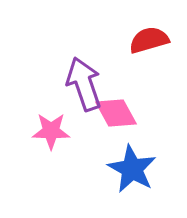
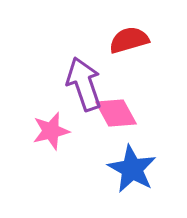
red semicircle: moved 20 px left
pink star: rotated 15 degrees counterclockwise
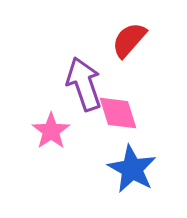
red semicircle: rotated 33 degrees counterclockwise
pink diamond: moved 2 px right; rotated 12 degrees clockwise
pink star: rotated 21 degrees counterclockwise
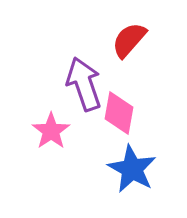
pink diamond: moved 1 px right; rotated 27 degrees clockwise
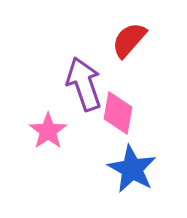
pink diamond: moved 1 px left
pink star: moved 3 px left
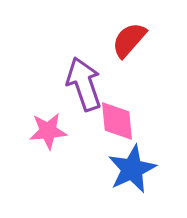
pink diamond: moved 1 px left, 8 px down; rotated 15 degrees counterclockwise
pink star: rotated 30 degrees clockwise
blue star: rotated 18 degrees clockwise
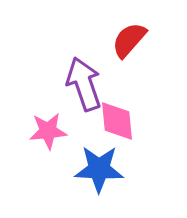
blue star: moved 33 px left; rotated 27 degrees clockwise
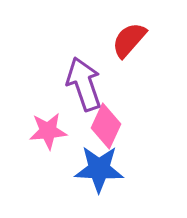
pink diamond: moved 11 px left, 5 px down; rotated 30 degrees clockwise
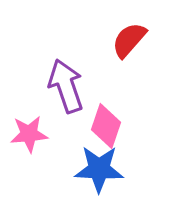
purple arrow: moved 18 px left, 2 px down
pink diamond: rotated 6 degrees counterclockwise
pink star: moved 19 px left, 3 px down
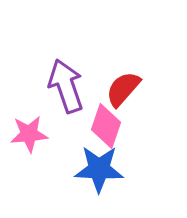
red semicircle: moved 6 px left, 49 px down
